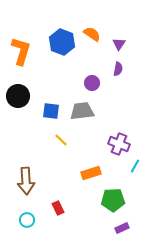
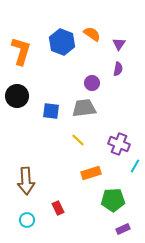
black circle: moved 1 px left
gray trapezoid: moved 2 px right, 3 px up
yellow line: moved 17 px right
purple rectangle: moved 1 px right, 1 px down
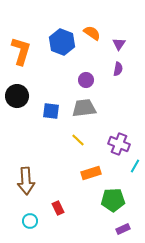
orange semicircle: moved 1 px up
purple circle: moved 6 px left, 3 px up
cyan circle: moved 3 px right, 1 px down
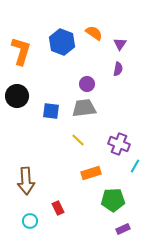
orange semicircle: moved 2 px right
purple triangle: moved 1 px right
purple circle: moved 1 px right, 4 px down
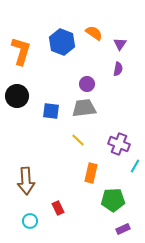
orange rectangle: rotated 60 degrees counterclockwise
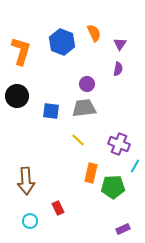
orange semicircle: rotated 30 degrees clockwise
green pentagon: moved 13 px up
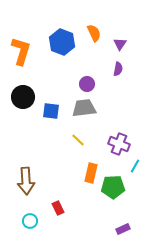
black circle: moved 6 px right, 1 px down
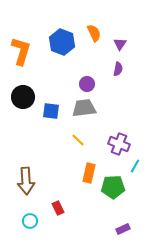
orange rectangle: moved 2 px left
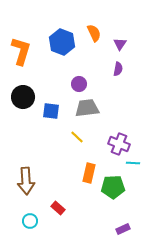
purple circle: moved 8 px left
gray trapezoid: moved 3 px right
yellow line: moved 1 px left, 3 px up
cyan line: moved 2 px left, 3 px up; rotated 64 degrees clockwise
red rectangle: rotated 24 degrees counterclockwise
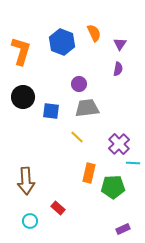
purple cross: rotated 25 degrees clockwise
